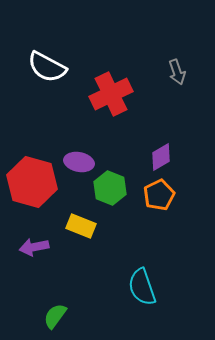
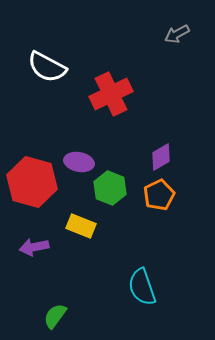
gray arrow: moved 38 px up; rotated 80 degrees clockwise
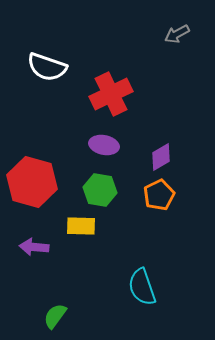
white semicircle: rotated 9 degrees counterclockwise
purple ellipse: moved 25 px right, 17 px up
green hexagon: moved 10 px left, 2 px down; rotated 12 degrees counterclockwise
yellow rectangle: rotated 20 degrees counterclockwise
purple arrow: rotated 16 degrees clockwise
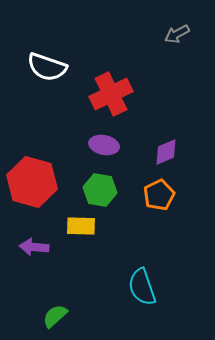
purple diamond: moved 5 px right, 5 px up; rotated 8 degrees clockwise
green semicircle: rotated 12 degrees clockwise
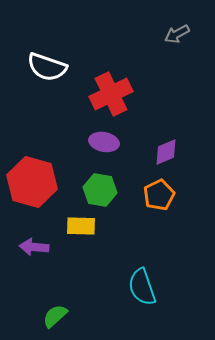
purple ellipse: moved 3 px up
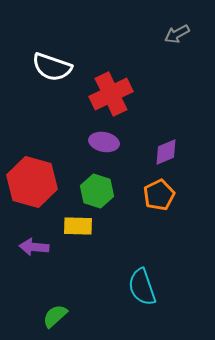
white semicircle: moved 5 px right
green hexagon: moved 3 px left, 1 px down; rotated 8 degrees clockwise
yellow rectangle: moved 3 px left
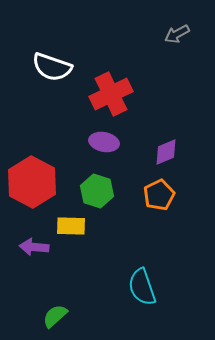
red hexagon: rotated 12 degrees clockwise
yellow rectangle: moved 7 px left
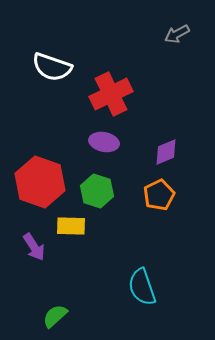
red hexagon: moved 8 px right; rotated 9 degrees counterclockwise
purple arrow: rotated 128 degrees counterclockwise
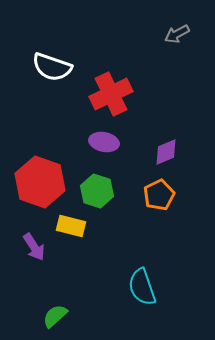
yellow rectangle: rotated 12 degrees clockwise
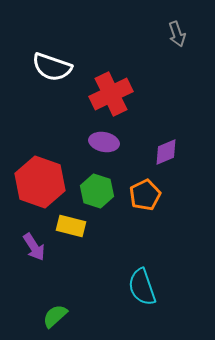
gray arrow: rotated 80 degrees counterclockwise
orange pentagon: moved 14 px left
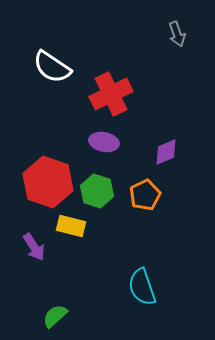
white semicircle: rotated 15 degrees clockwise
red hexagon: moved 8 px right
